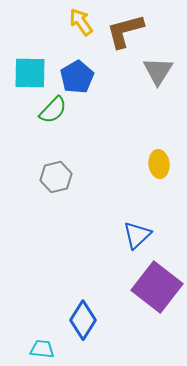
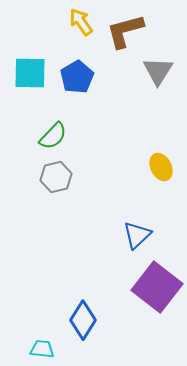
green semicircle: moved 26 px down
yellow ellipse: moved 2 px right, 3 px down; rotated 20 degrees counterclockwise
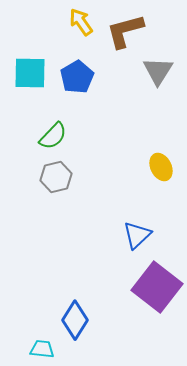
blue diamond: moved 8 px left
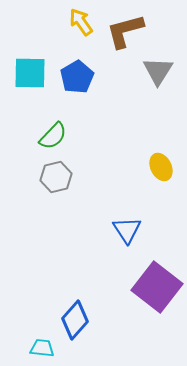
blue triangle: moved 10 px left, 5 px up; rotated 20 degrees counterclockwise
blue diamond: rotated 9 degrees clockwise
cyan trapezoid: moved 1 px up
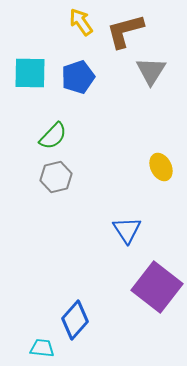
gray triangle: moved 7 px left
blue pentagon: moved 1 px right; rotated 12 degrees clockwise
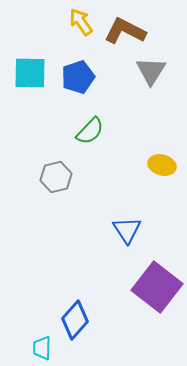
brown L-shape: rotated 42 degrees clockwise
green semicircle: moved 37 px right, 5 px up
yellow ellipse: moved 1 px right, 2 px up; rotated 48 degrees counterclockwise
cyan trapezoid: rotated 95 degrees counterclockwise
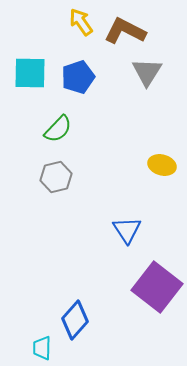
gray triangle: moved 4 px left, 1 px down
green semicircle: moved 32 px left, 2 px up
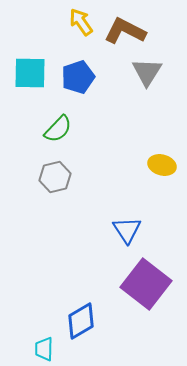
gray hexagon: moved 1 px left
purple square: moved 11 px left, 3 px up
blue diamond: moved 6 px right, 1 px down; rotated 18 degrees clockwise
cyan trapezoid: moved 2 px right, 1 px down
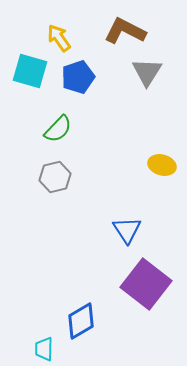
yellow arrow: moved 22 px left, 16 px down
cyan square: moved 2 px up; rotated 15 degrees clockwise
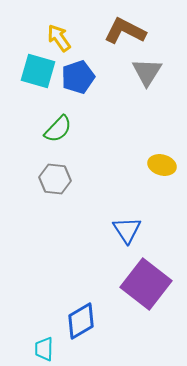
cyan square: moved 8 px right
gray hexagon: moved 2 px down; rotated 20 degrees clockwise
